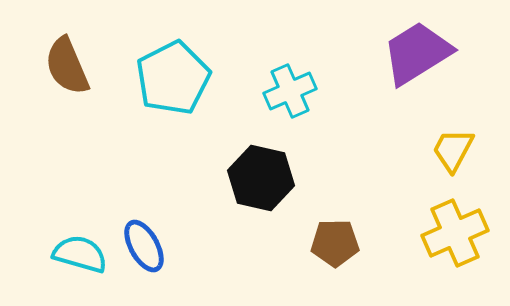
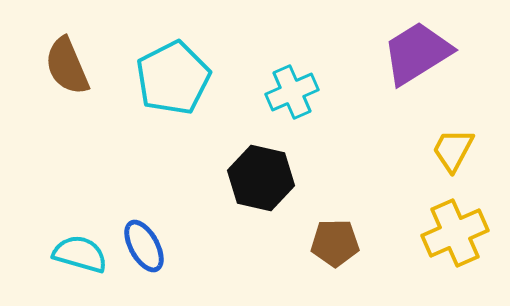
cyan cross: moved 2 px right, 1 px down
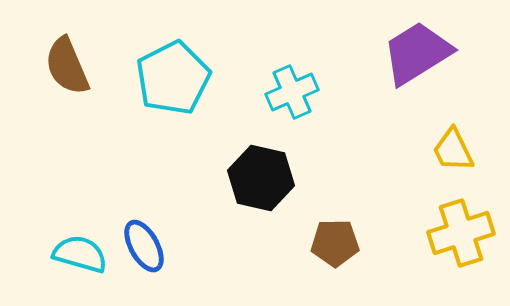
yellow trapezoid: rotated 54 degrees counterclockwise
yellow cross: moved 6 px right; rotated 6 degrees clockwise
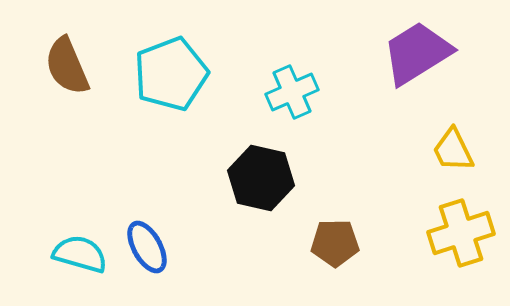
cyan pentagon: moved 2 px left, 4 px up; rotated 6 degrees clockwise
blue ellipse: moved 3 px right, 1 px down
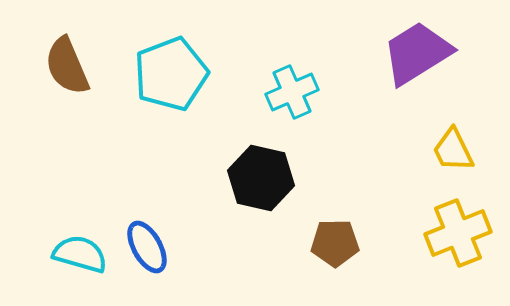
yellow cross: moved 3 px left; rotated 4 degrees counterclockwise
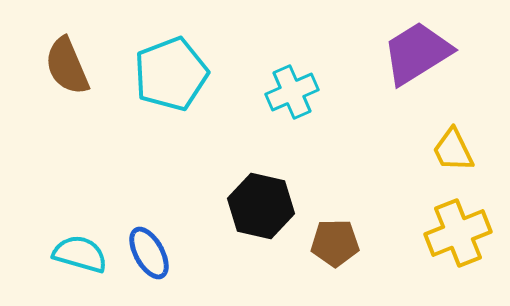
black hexagon: moved 28 px down
blue ellipse: moved 2 px right, 6 px down
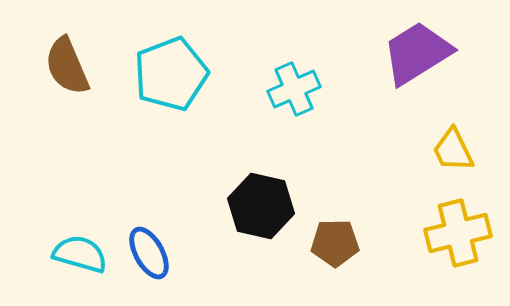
cyan cross: moved 2 px right, 3 px up
yellow cross: rotated 8 degrees clockwise
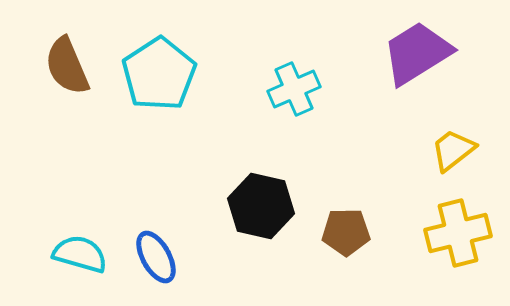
cyan pentagon: moved 12 px left; rotated 12 degrees counterclockwise
yellow trapezoid: rotated 78 degrees clockwise
brown pentagon: moved 11 px right, 11 px up
blue ellipse: moved 7 px right, 4 px down
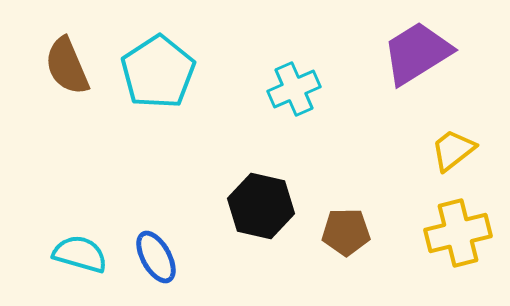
cyan pentagon: moved 1 px left, 2 px up
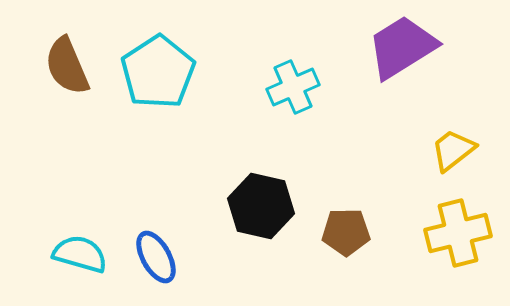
purple trapezoid: moved 15 px left, 6 px up
cyan cross: moved 1 px left, 2 px up
